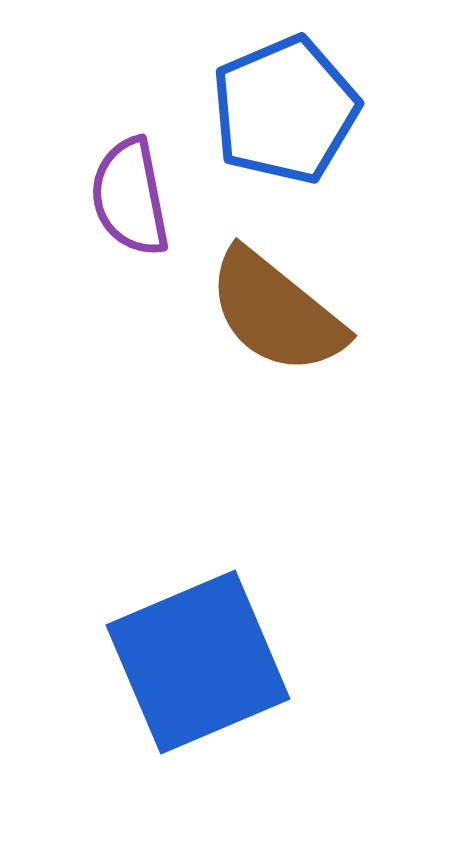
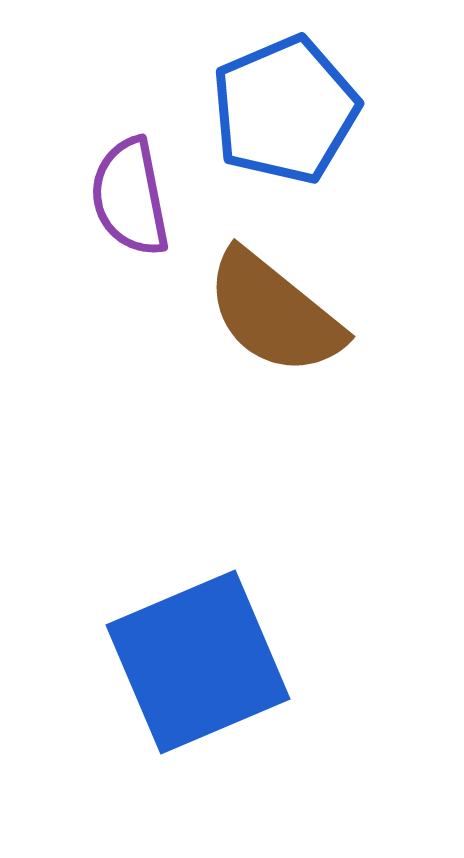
brown semicircle: moved 2 px left, 1 px down
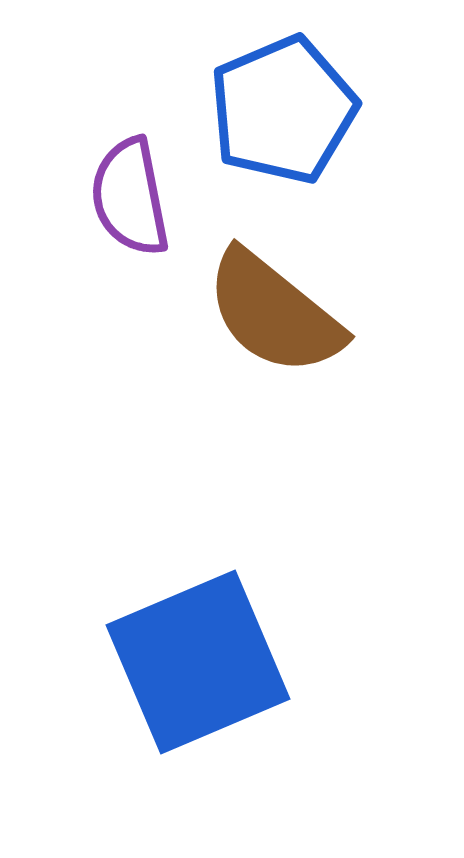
blue pentagon: moved 2 px left
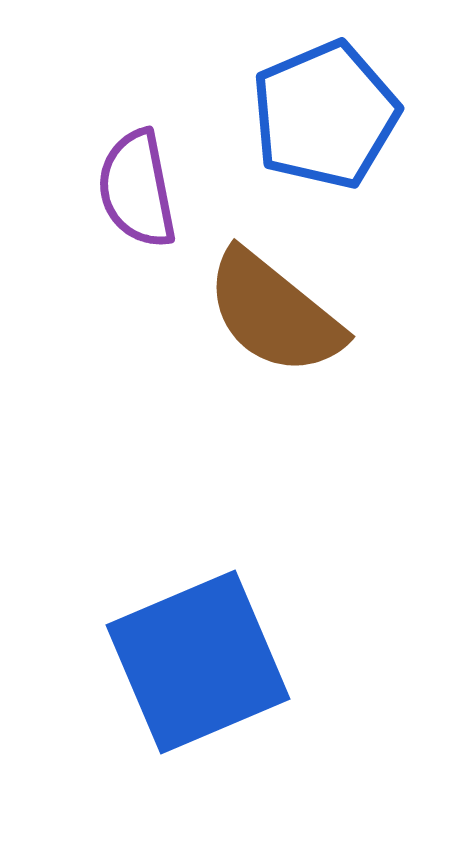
blue pentagon: moved 42 px right, 5 px down
purple semicircle: moved 7 px right, 8 px up
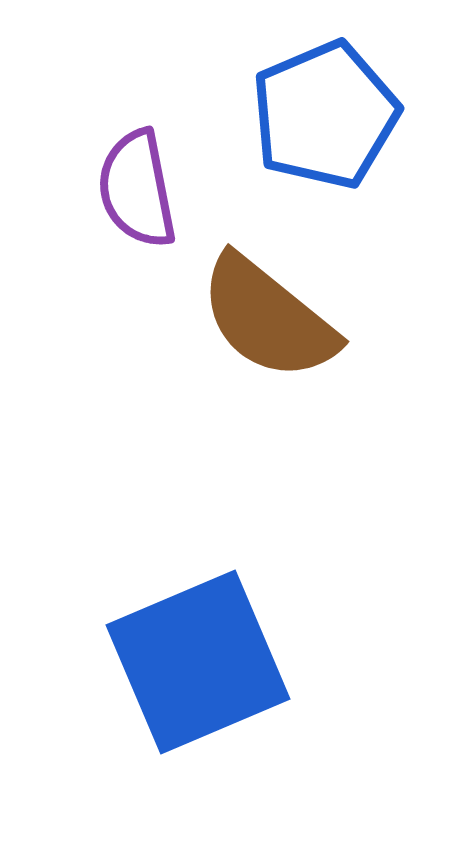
brown semicircle: moved 6 px left, 5 px down
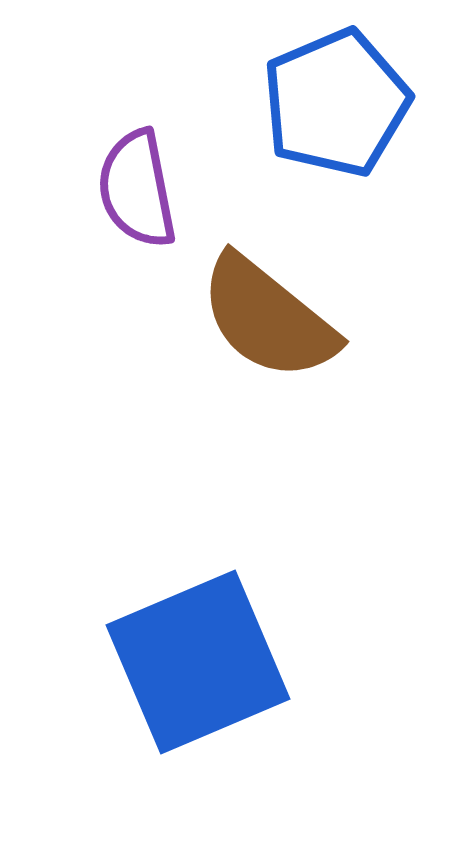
blue pentagon: moved 11 px right, 12 px up
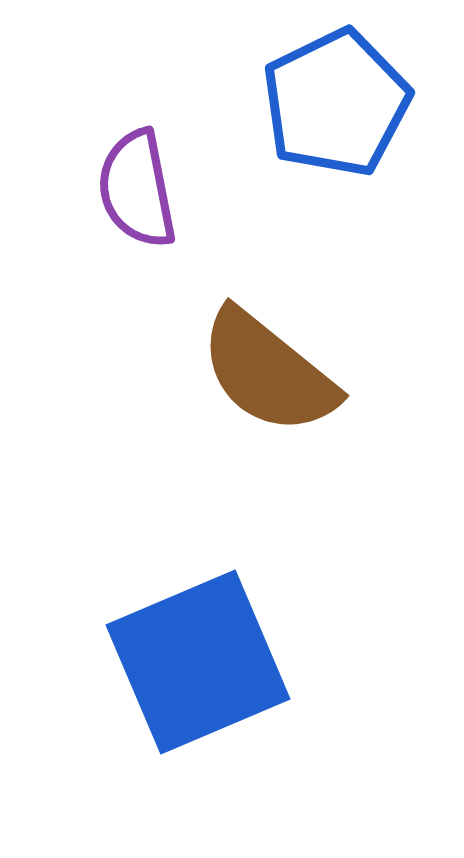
blue pentagon: rotated 3 degrees counterclockwise
brown semicircle: moved 54 px down
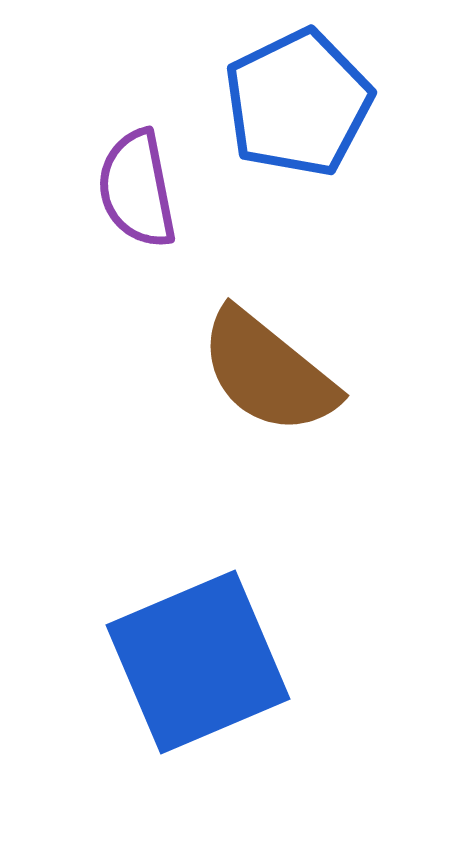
blue pentagon: moved 38 px left
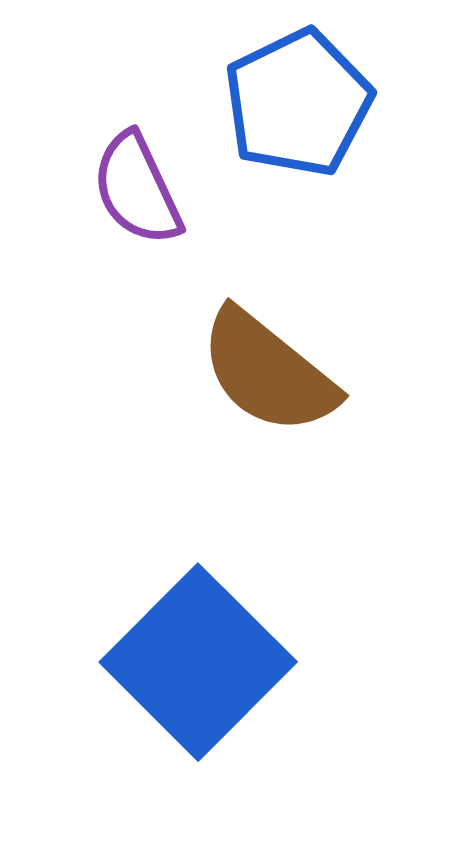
purple semicircle: rotated 14 degrees counterclockwise
blue square: rotated 22 degrees counterclockwise
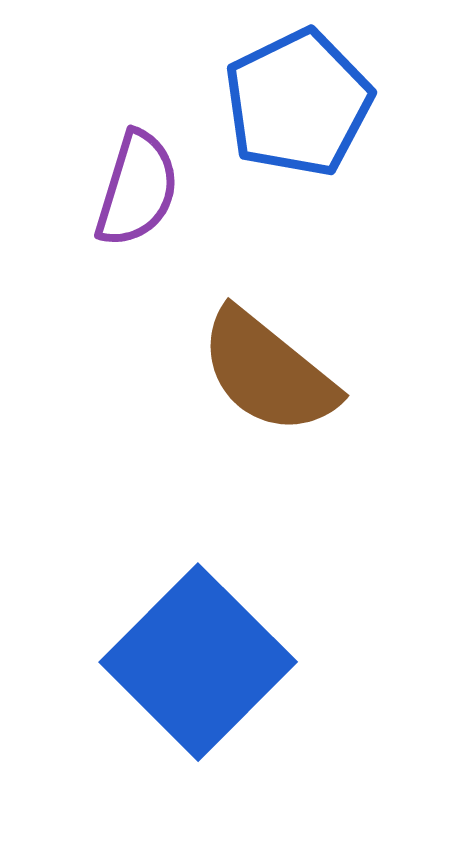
purple semicircle: rotated 138 degrees counterclockwise
